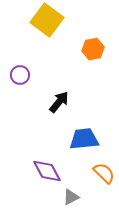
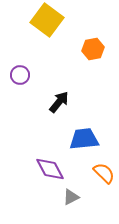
purple diamond: moved 3 px right, 2 px up
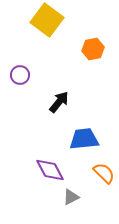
purple diamond: moved 1 px down
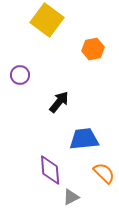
purple diamond: rotated 24 degrees clockwise
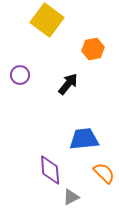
black arrow: moved 9 px right, 18 px up
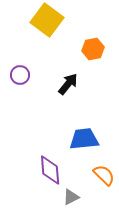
orange semicircle: moved 2 px down
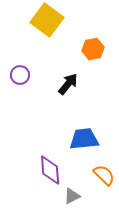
gray triangle: moved 1 px right, 1 px up
